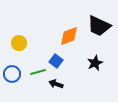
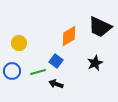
black trapezoid: moved 1 px right, 1 px down
orange diamond: rotated 10 degrees counterclockwise
blue circle: moved 3 px up
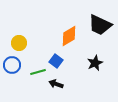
black trapezoid: moved 2 px up
blue circle: moved 6 px up
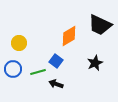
blue circle: moved 1 px right, 4 px down
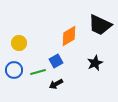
blue square: rotated 24 degrees clockwise
blue circle: moved 1 px right, 1 px down
black arrow: rotated 48 degrees counterclockwise
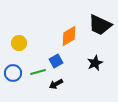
blue circle: moved 1 px left, 3 px down
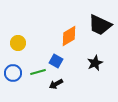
yellow circle: moved 1 px left
blue square: rotated 32 degrees counterclockwise
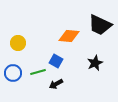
orange diamond: rotated 35 degrees clockwise
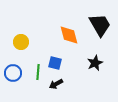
black trapezoid: rotated 145 degrees counterclockwise
orange diamond: moved 1 px up; rotated 70 degrees clockwise
yellow circle: moved 3 px right, 1 px up
blue square: moved 1 px left, 2 px down; rotated 16 degrees counterclockwise
green line: rotated 70 degrees counterclockwise
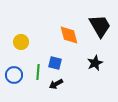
black trapezoid: moved 1 px down
blue circle: moved 1 px right, 2 px down
